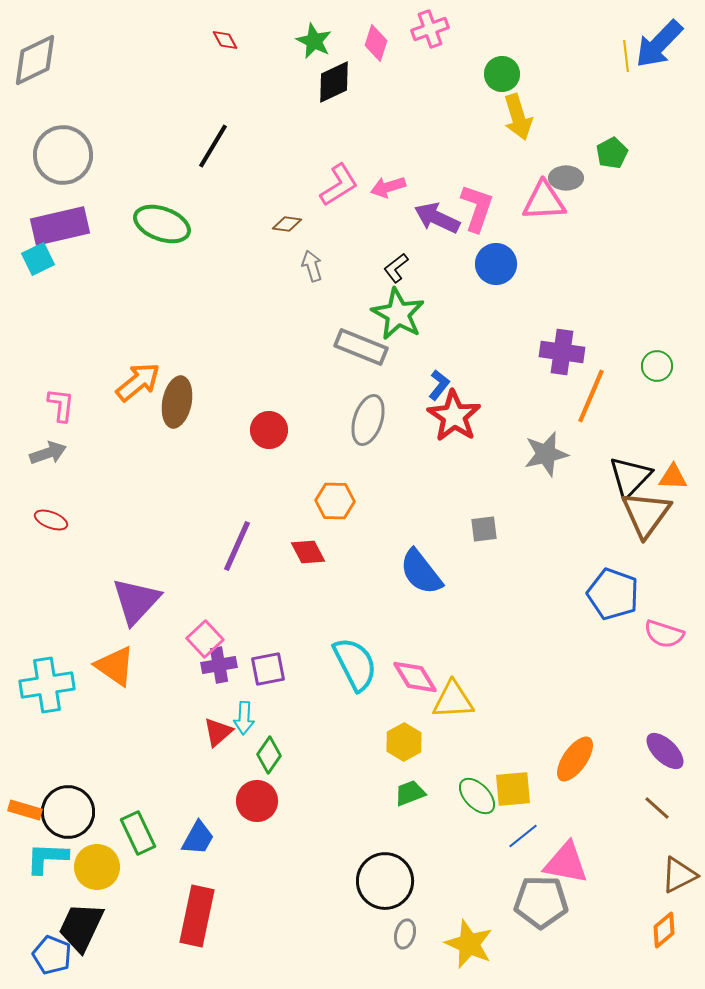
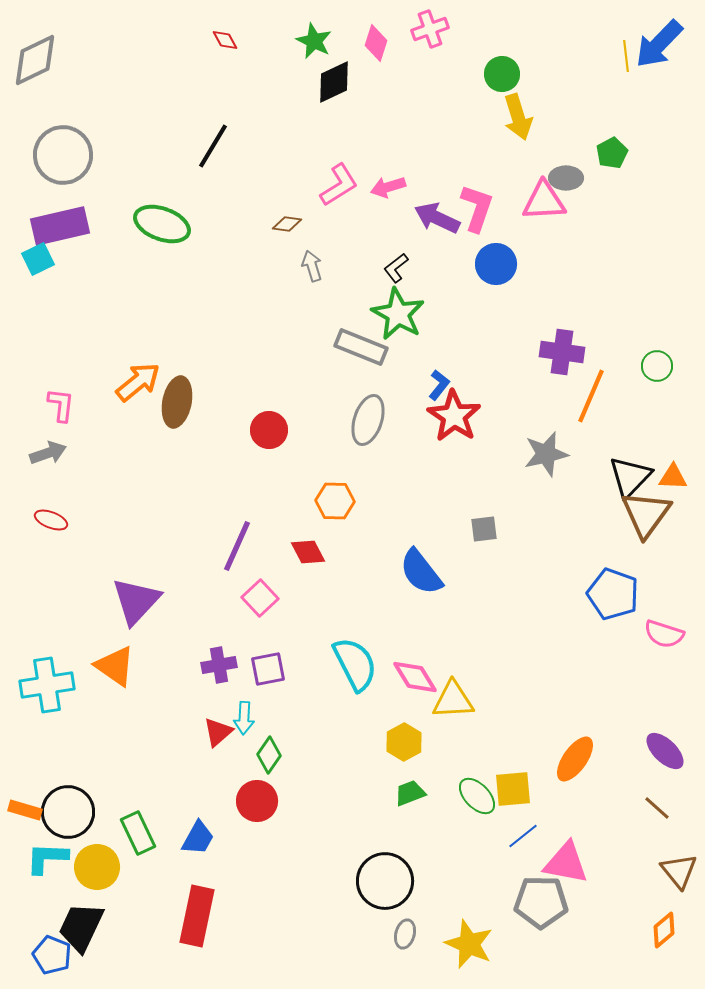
pink square at (205, 639): moved 55 px right, 41 px up
brown triangle at (679, 875): moved 4 px up; rotated 42 degrees counterclockwise
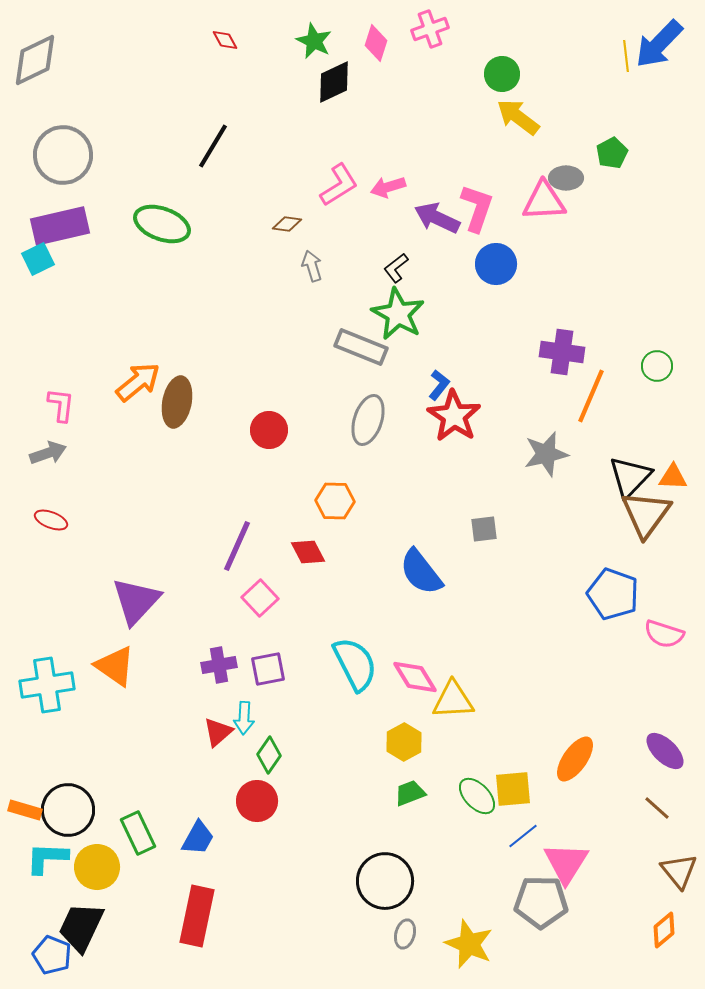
yellow arrow at (518, 117): rotated 144 degrees clockwise
black circle at (68, 812): moved 2 px up
pink triangle at (566, 863): rotated 51 degrees clockwise
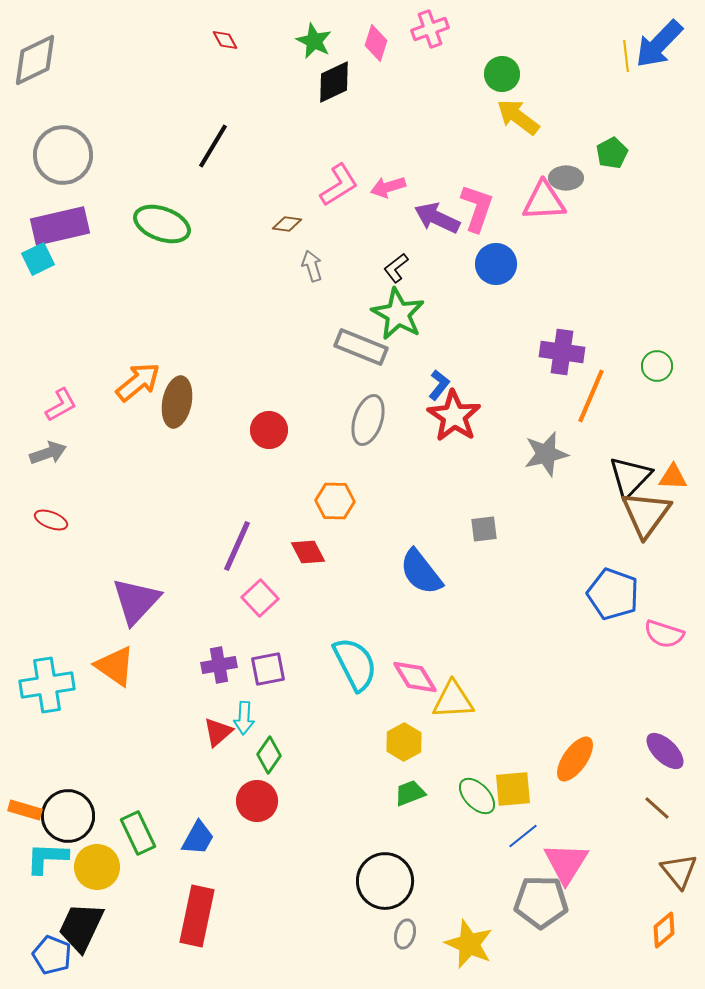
pink L-shape at (61, 405): rotated 54 degrees clockwise
black circle at (68, 810): moved 6 px down
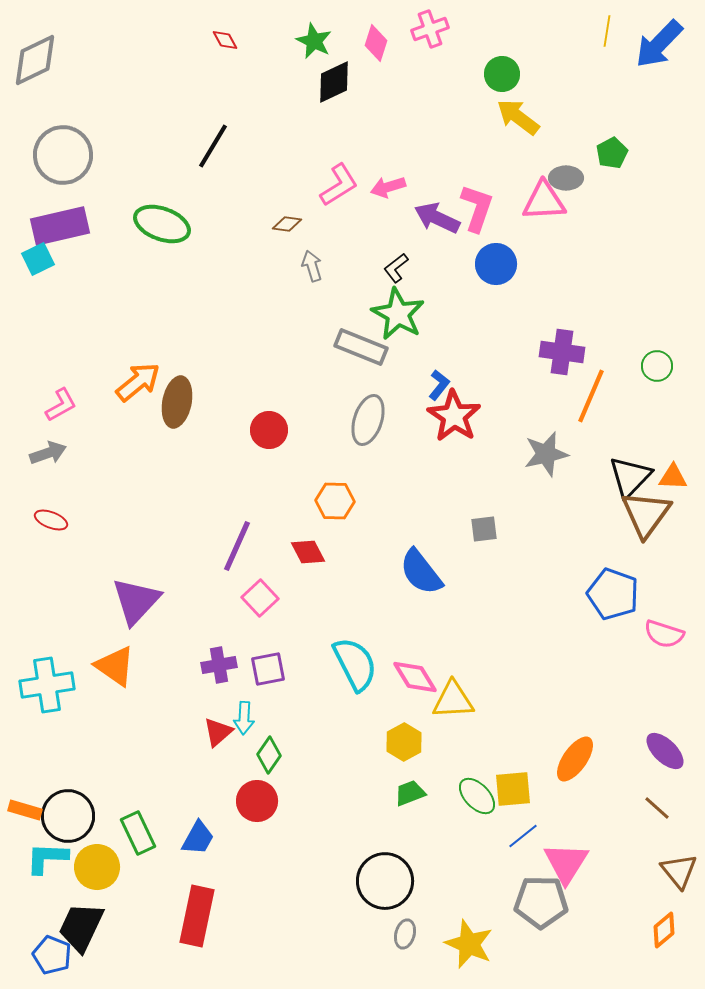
yellow line at (626, 56): moved 19 px left, 25 px up; rotated 16 degrees clockwise
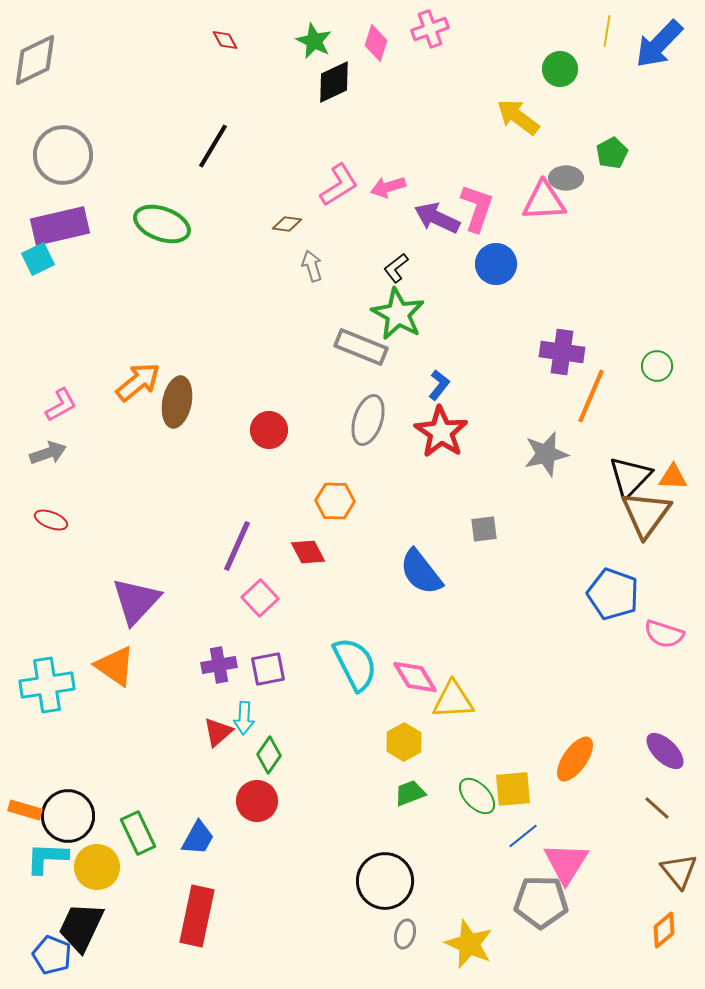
green circle at (502, 74): moved 58 px right, 5 px up
red star at (454, 416): moved 13 px left, 16 px down
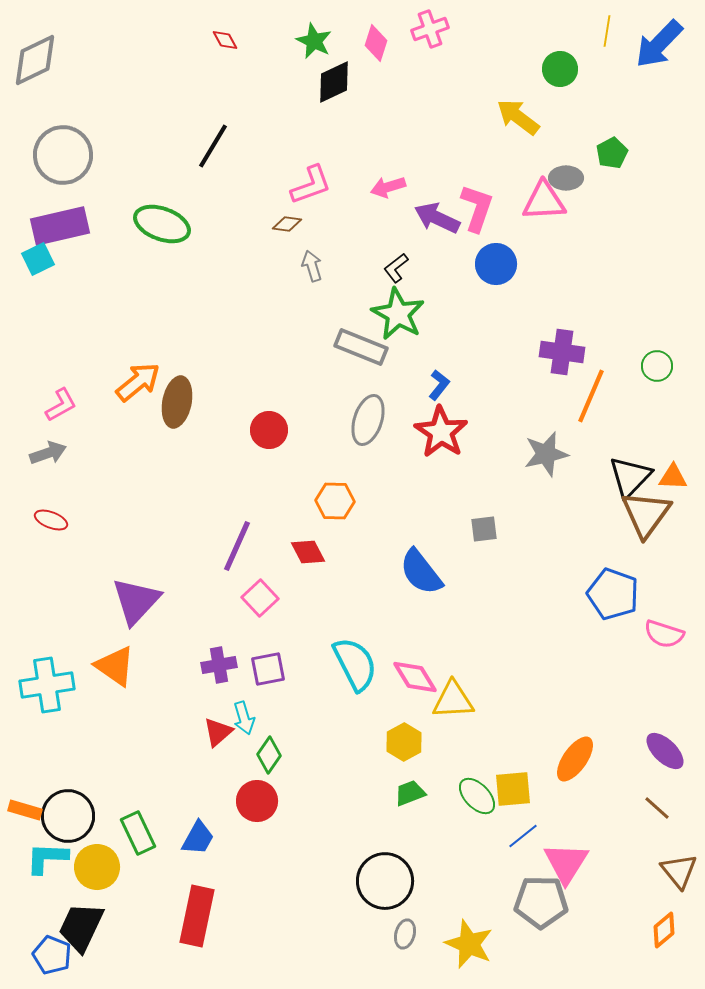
pink L-shape at (339, 185): moved 28 px left; rotated 12 degrees clockwise
cyan arrow at (244, 718): rotated 20 degrees counterclockwise
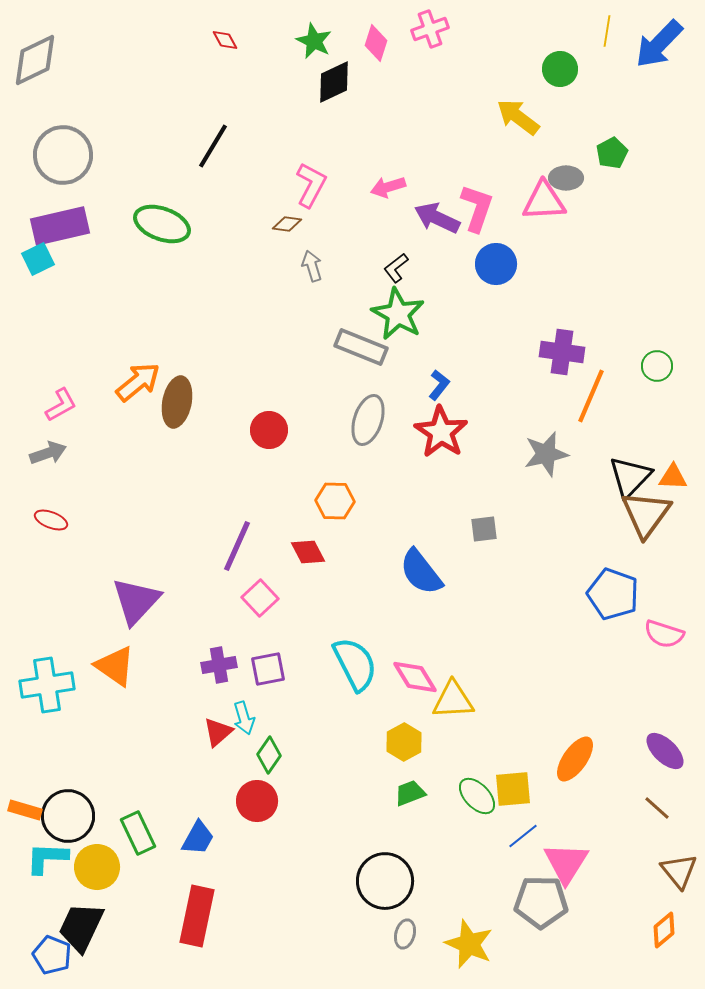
pink L-shape at (311, 185): rotated 42 degrees counterclockwise
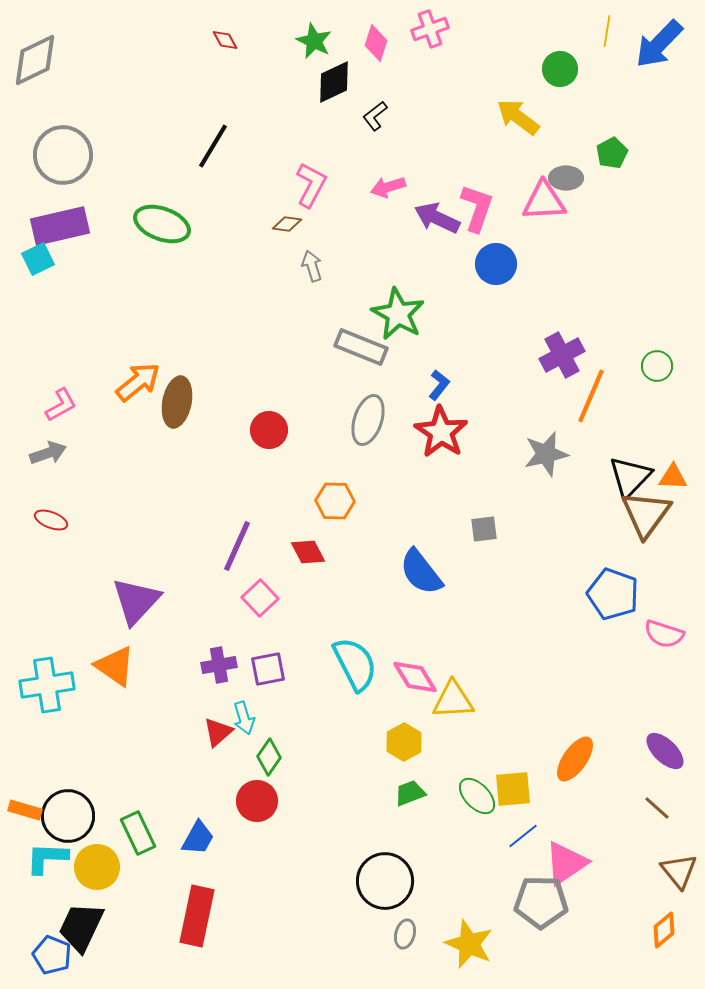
black L-shape at (396, 268): moved 21 px left, 152 px up
purple cross at (562, 352): moved 3 px down; rotated 36 degrees counterclockwise
green diamond at (269, 755): moved 2 px down
pink triangle at (566, 863): rotated 24 degrees clockwise
